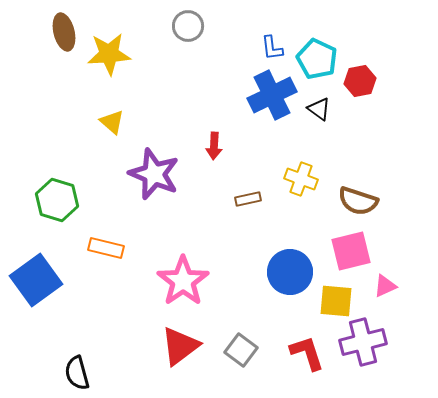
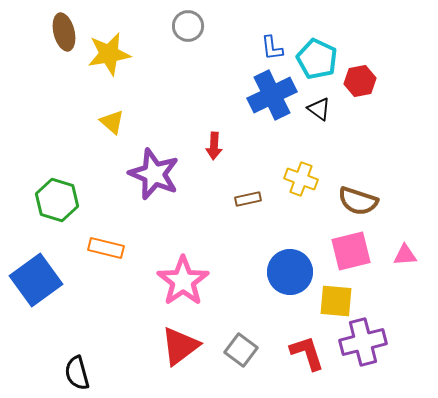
yellow star: rotated 6 degrees counterclockwise
pink triangle: moved 20 px right, 31 px up; rotated 20 degrees clockwise
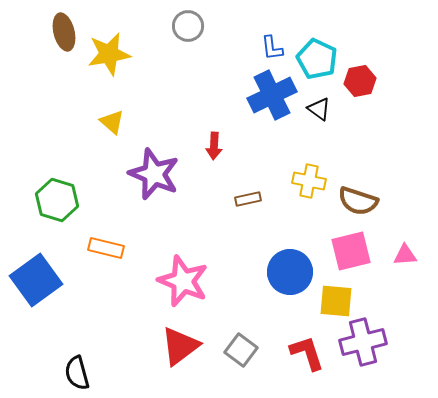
yellow cross: moved 8 px right, 2 px down; rotated 8 degrees counterclockwise
pink star: rotated 15 degrees counterclockwise
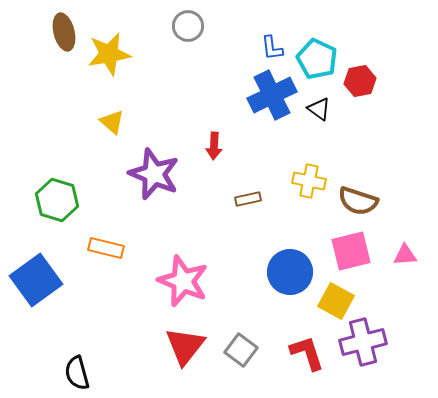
yellow square: rotated 24 degrees clockwise
red triangle: moved 5 px right; rotated 15 degrees counterclockwise
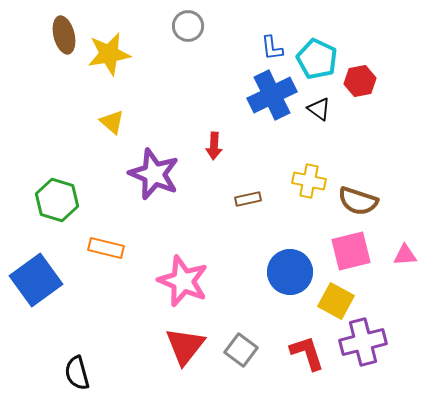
brown ellipse: moved 3 px down
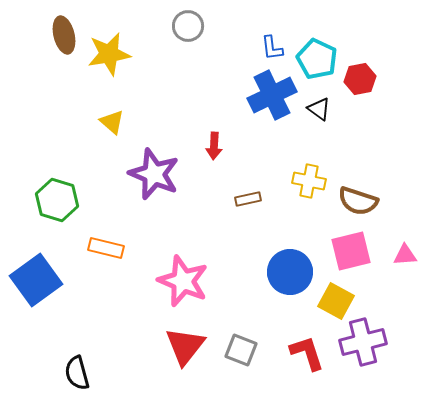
red hexagon: moved 2 px up
gray square: rotated 16 degrees counterclockwise
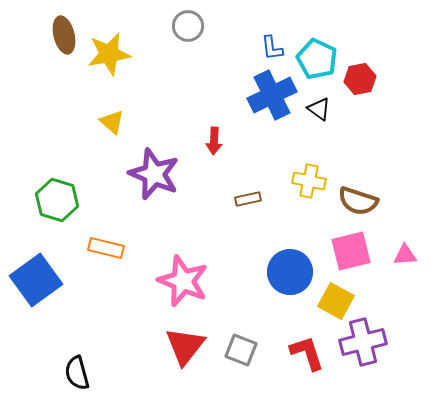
red arrow: moved 5 px up
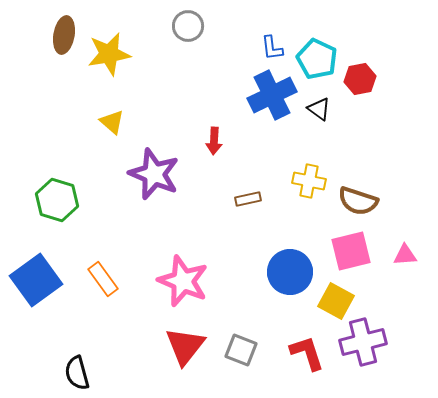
brown ellipse: rotated 24 degrees clockwise
orange rectangle: moved 3 px left, 31 px down; rotated 40 degrees clockwise
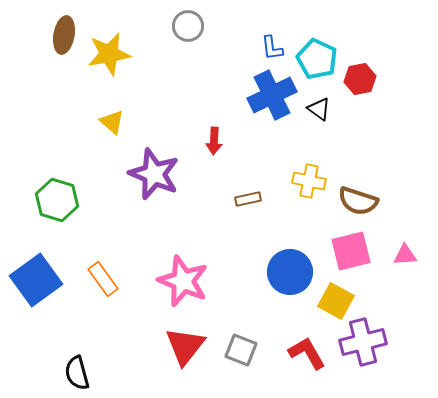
red L-shape: rotated 12 degrees counterclockwise
